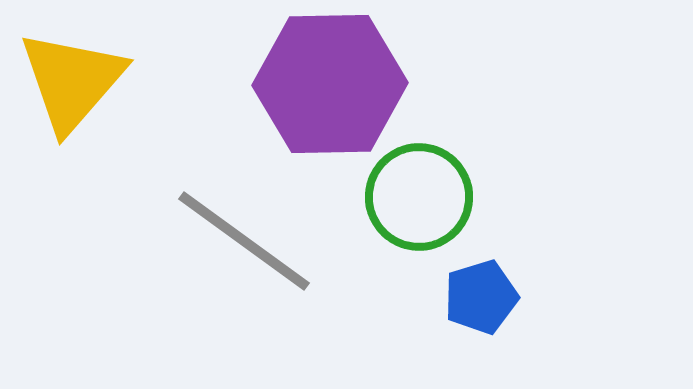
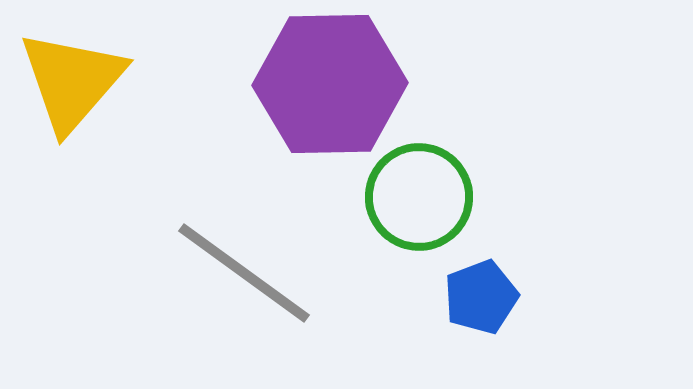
gray line: moved 32 px down
blue pentagon: rotated 4 degrees counterclockwise
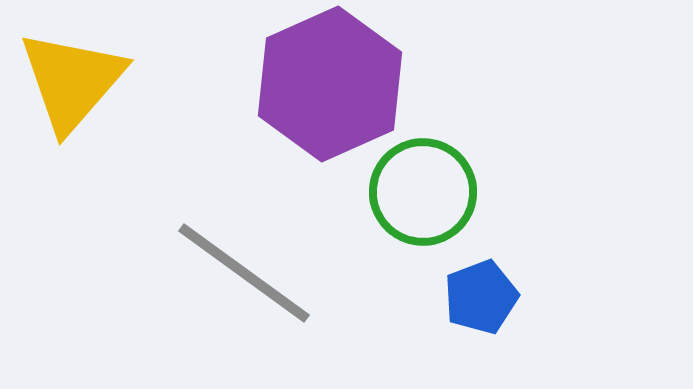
purple hexagon: rotated 23 degrees counterclockwise
green circle: moved 4 px right, 5 px up
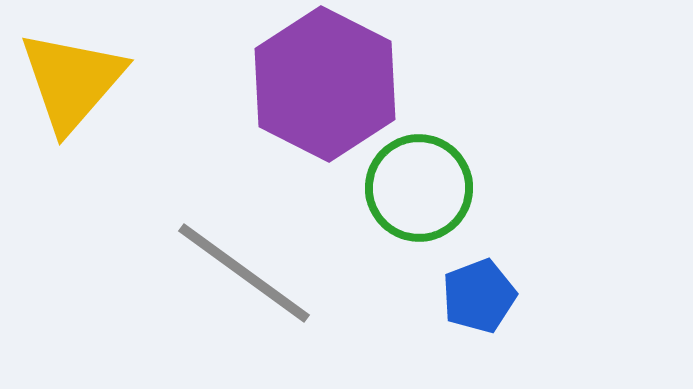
purple hexagon: moved 5 px left; rotated 9 degrees counterclockwise
green circle: moved 4 px left, 4 px up
blue pentagon: moved 2 px left, 1 px up
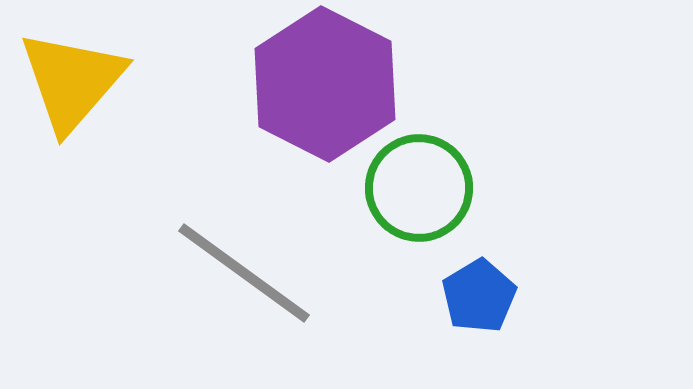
blue pentagon: rotated 10 degrees counterclockwise
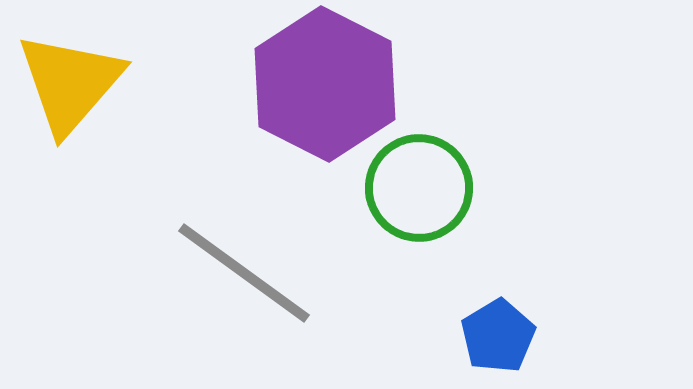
yellow triangle: moved 2 px left, 2 px down
blue pentagon: moved 19 px right, 40 px down
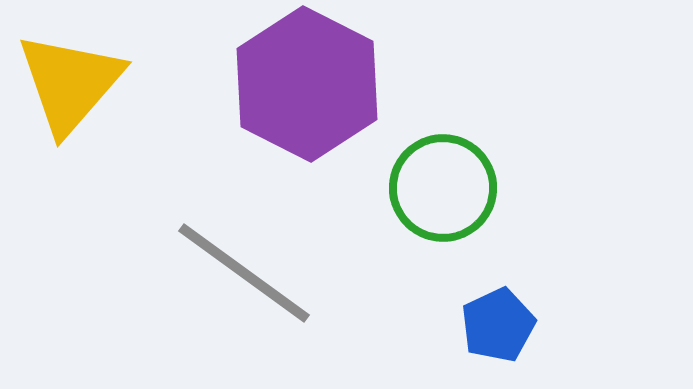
purple hexagon: moved 18 px left
green circle: moved 24 px right
blue pentagon: moved 11 px up; rotated 6 degrees clockwise
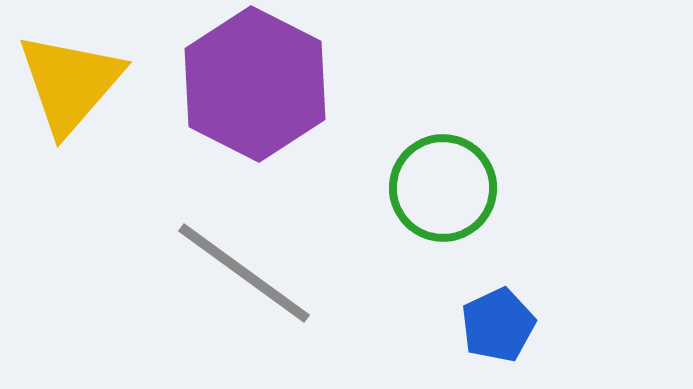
purple hexagon: moved 52 px left
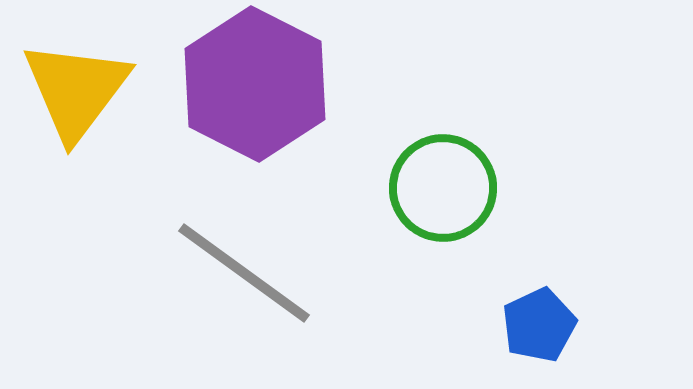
yellow triangle: moved 6 px right, 7 px down; rotated 4 degrees counterclockwise
blue pentagon: moved 41 px right
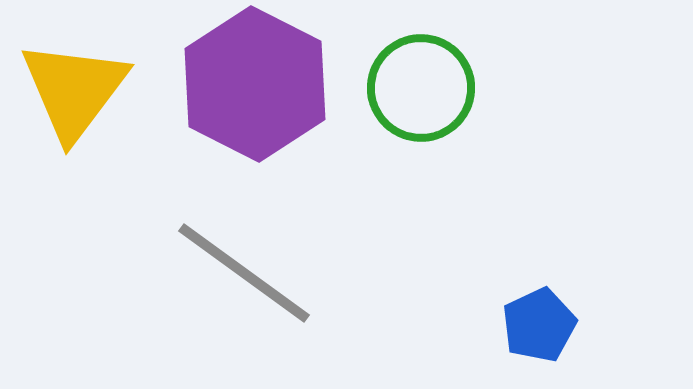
yellow triangle: moved 2 px left
green circle: moved 22 px left, 100 px up
